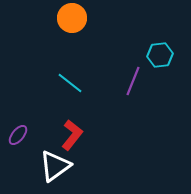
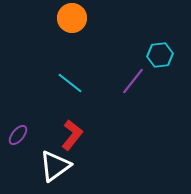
purple line: rotated 16 degrees clockwise
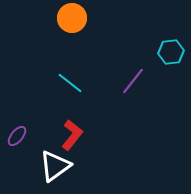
cyan hexagon: moved 11 px right, 3 px up
purple ellipse: moved 1 px left, 1 px down
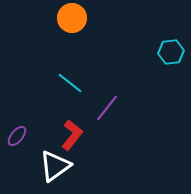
purple line: moved 26 px left, 27 px down
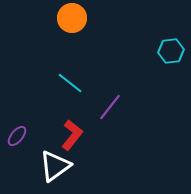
cyan hexagon: moved 1 px up
purple line: moved 3 px right, 1 px up
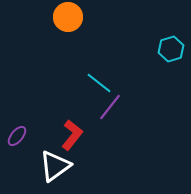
orange circle: moved 4 px left, 1 px up
cyan hexagon: moved 2 px up; rotated 10 degrees counterclockwise
cyan line: moved 29 px right
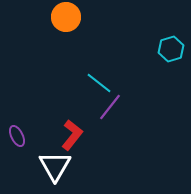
orange circle: moved 2 px left
purple ellipse: rotated 65 degrees counterclockwise
white triangle: rotated 24 degrees counterclockwise
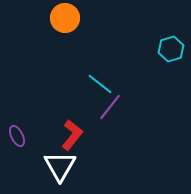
orange circle: moved 1 px left, 1 px down
cyan line: moved 1 px right, 1 px down
white triangle: moved 5 px right
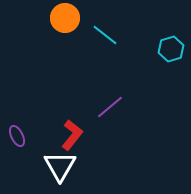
cyan line: moved 5 px right, 49 px up
purple line: rotated 12 degrees clockwise
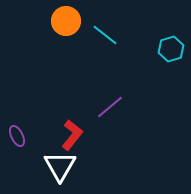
orange circle: moved 1 px right, 3 px down
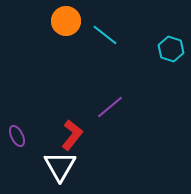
cyan hexagon: rotated 25 degrees counterclockwise
